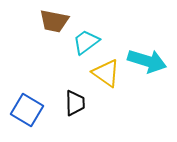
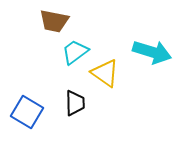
cyan trapezoid: moved 11 px left, 10 px down
cyan arrow: moved 5 px right, 9 px up
yellow triangle: moved 1 px left
blue square: moved 2 px down
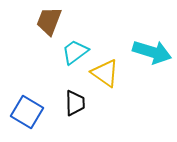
brown trapezoid: moved 5 px left; rotated 100 degrees clockwise
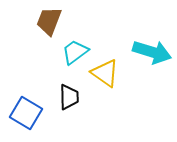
black trapezoid: moved 6 px left, 6 px up
blue square: moved 1 px left, 1 px down
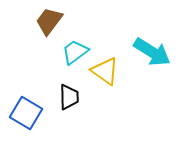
brown trapezoid: rotated 16 degrees clockwise
cyan arrow: rotated 15 degrees clockwise
yellow triangle: moved 2 px up
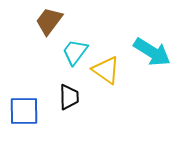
cyan trapezoid: rotated 16 degrees counterclockwise
yellow triangle: moved 1 px right, 1 px up
blue square: moved 2 px left, 2 px up; rotated 32 degrees counterclockwise
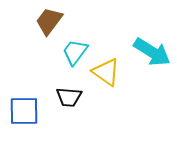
yellow triangle: moved 2 px down
black trapezoid: rotated 96 degrees clockwise
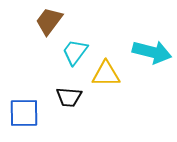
cyan arrow: rotated 18 degrees counterclockwise
yellow triangle: moved 2 px down; rotated 36 degrees counterclockwise
blue square: moved 2 px down
